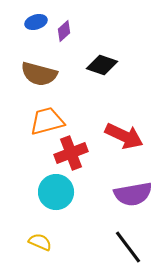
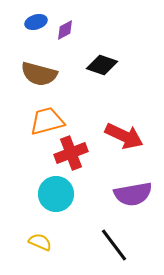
purple diamond: moved 1 px right, 1 px up; rotated 15 degrees clockwise
cyan circle: moved 2 px down
black line: moved 14 px left, 2 px up
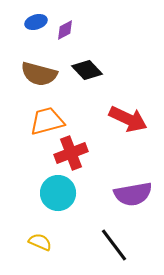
black diamond: moved 15 px left, 5 px down; rotated 28 degrees clockwise
red arrow: moved 4 px right, 17 px up
cyan circle: moved 2 px right, 1 px up
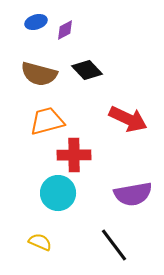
red cross: moved 3 px right, 2 px down; rotated 20 degrees clockwise
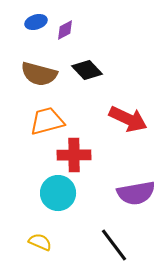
purple semicircle: moved 3 px right, 1 px up
